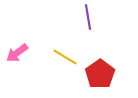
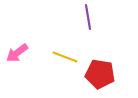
yellow line: rotated 10 degrees counterclockwise
red pentagon: rotated 28 degrees counterclockwise
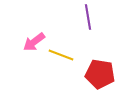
pink arrow: moved 17 px right, 11 px up
yellow line: moved 4 px left, 2 px up
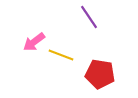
purple line: moved 1 px right; rotated 25 degrees counterclockwise
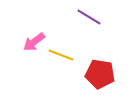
purple line: rotated 25 degrees counterclockwise
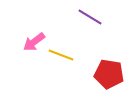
purple line: moved 1 px right
red pentagon: moved 9 px right
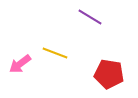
pink arrow: moved 14 px left, 22 px down
yellow line: moved 6 px left, 2 px up
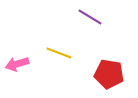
yellow line: moved 4 px right
pink arrow: moved 3 px left; rotated 20 degrees clockwise
